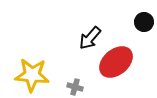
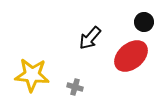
red ellipse: moved 15 px right, 6 px up
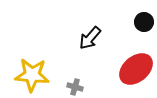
red ellipse: moved 5 px right, 13 px down
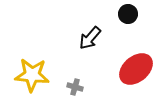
black circle: moved 16 px left, 8 px up
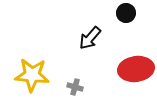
black circle: moved 2 px left, 1 px up
red ellipse: rotated 32 degrees clockwise
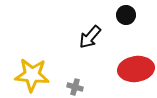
black circle: moved 2 px down
black arrow: moved 1 px up
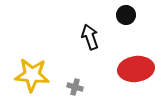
black arrow: rotated 120 degrees clockwise
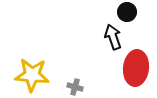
black circle: moved 1 px right, 3 px up
black arrow: moved 23 px right
red ellipse: moved 1 px up; rotated 76 degrees counterclockwise
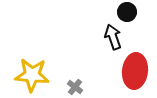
red ellipse: moved 1 px left, 3 px down
gray cross: rotated 21 degrees clockwise
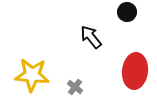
black arrow: moved 22 px left; rotated 20 degrees counterclockwise
